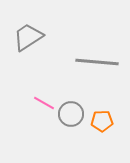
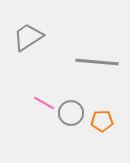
gray circle: moved 1 px up
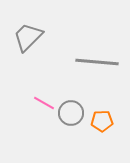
gray trapezoid: rotated 12 degrees counterclockwise
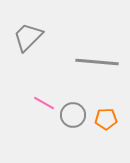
gray circle: moved 2 px right, 2 px down
orange pentagon: moved 4 px right, 2 px up
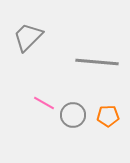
orange pentagon: moved 2 px right, 3 px up
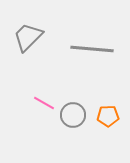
gray line: moved 5 px left, 13 px up
